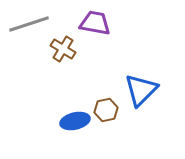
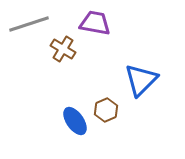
blue triangle: moved 10 px up
brown hexagon: rotated 10 degrees counterclockwise
blue ellipse: rotated 68 degrees clockwise
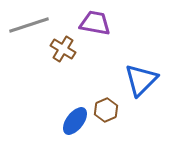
gray line: moved 1 px down
blue ellipse: rotated 72 degrees clockwise
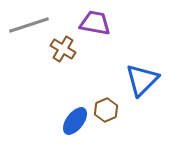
blue triangle: moved 1 px right
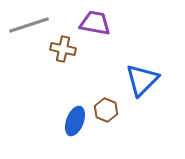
brown cross: rotated 20 degrees counterclockwise
brown hexagon: rotated 15 degrees counterclockwise
blue ellipse: rotated 16 degrees counterclockwise
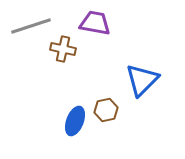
gray line: moved 2 px right, 1 px down
brown hexagon: rotated 25 degrees clockwise
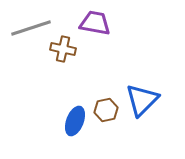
gray line: moved 2 px down
blue triangle: moved 20 px down
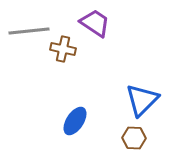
purple trapezoid: rotated 24 degrees clockwise
gray line: moved 2 px left, 3 px down; rotated 12 degrees clockwise
brown hexagon: moved 28 px right, 28 px down; rotated 15 degrees clockwise
blue ellipse: rotated 12 degrees clockwise
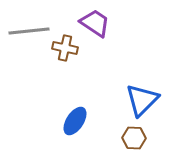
brown cross: moved 2 px right, 1 px up
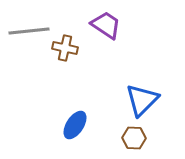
purple trapezoid: moved 11 px right, 2 px down
blue ellipse: moved 4 px down
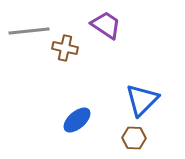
blue ellipse: moved 2 px right, 5 px up; rotated 16 degrees clockwise
